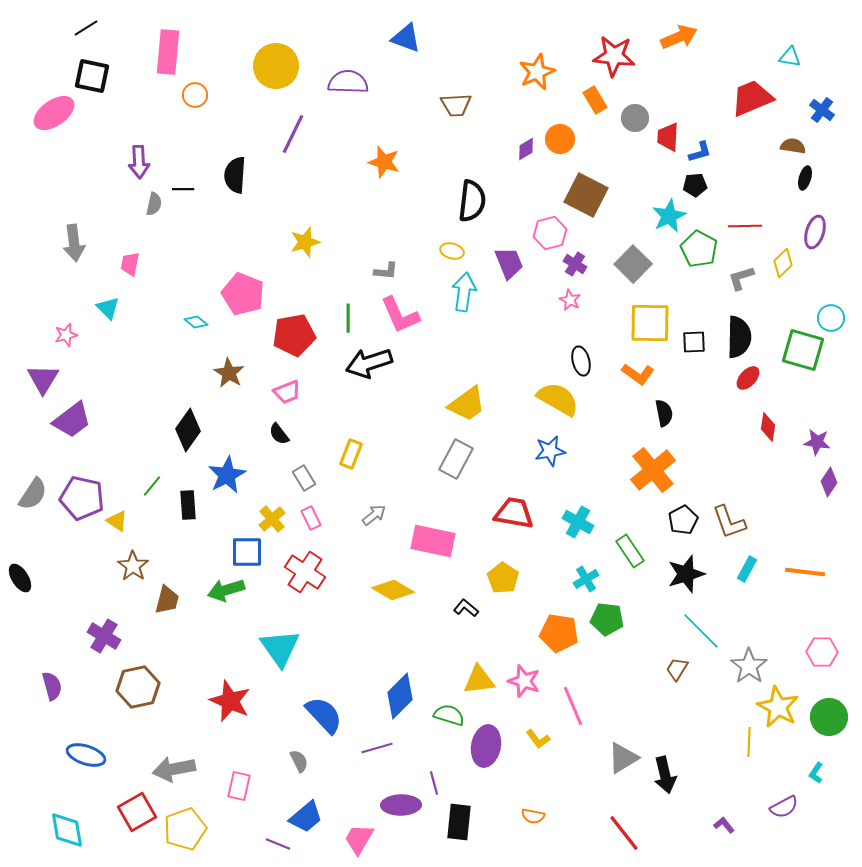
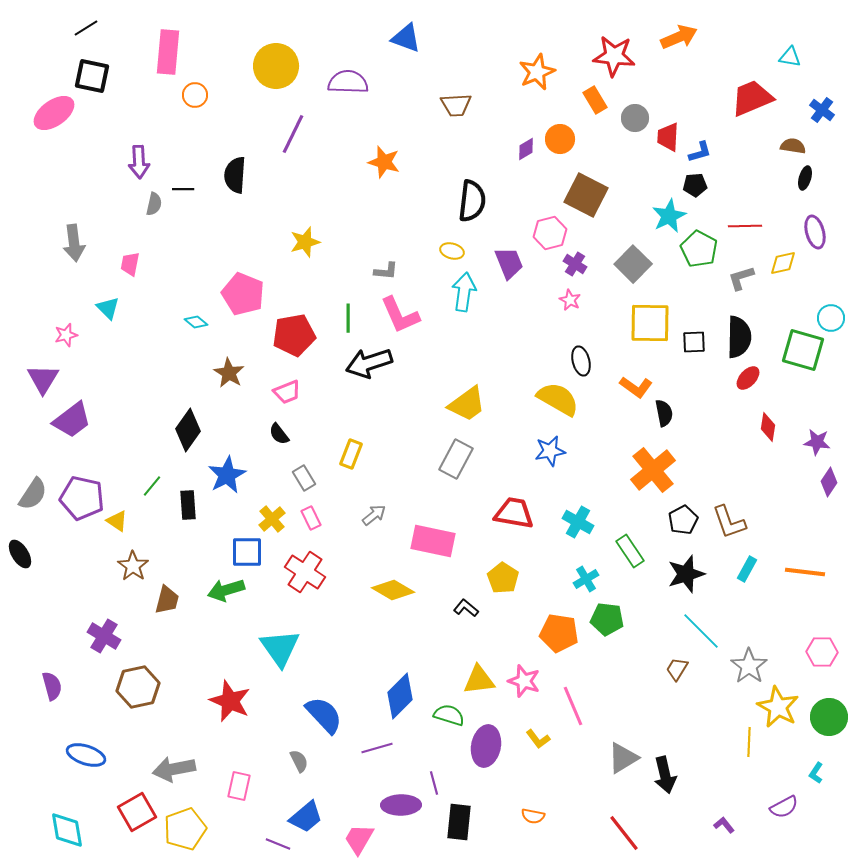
purple ellipse at (815, 232): rotated 32 degrees counterclockwise
yellow diamond at (783, 263): rotated 32 degrees clockwise
orange L-shape at (638, 374): moved 2 px left, 13 px down
black ellipse at (20, 578): moved 24 px up
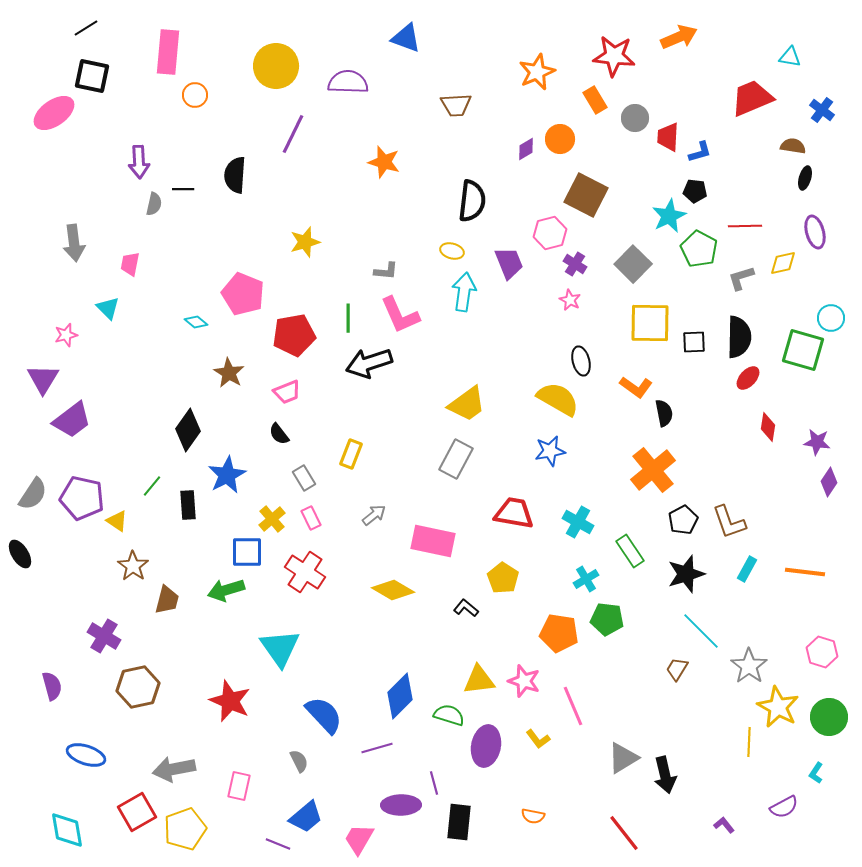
black pentagon at (695, 185): moved 6 px down; rotated 10 degrees clockwise
pink hexagon at (822, 652): rotated 16 degrees clockwise
